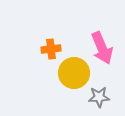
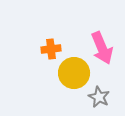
gray star: rotated 30 degrees clockwise
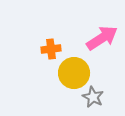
pink arrow: moved 10 px up; rotated 100 degrees counterclockwise
gray star: moved 6 px left
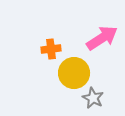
gray star: moved 1 px down
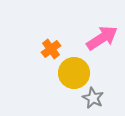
orange cross: rotated 30 degrees counterclockwise
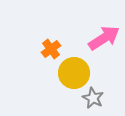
pink arrow: moved 2 px right
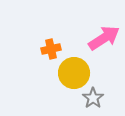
orange cross: rotated 24 degrees clockwise
gray star: rotated 10 degrees clockwise
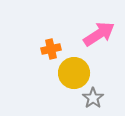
pink arrow: moved 5 px left, 4 px up
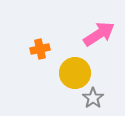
orange cross: moved 11 px left
yellow circle: moved 1 px right
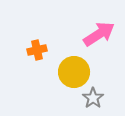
orange cross: moved 3 px left, 1 px down
yellow circle: moved 1 px left, 1 px up
